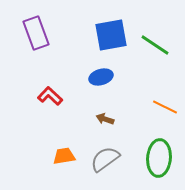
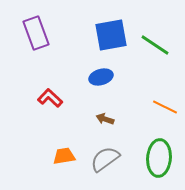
red L-shape: moved 2 px down
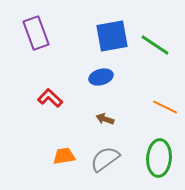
blue square: moved 1 px right, 1 px down
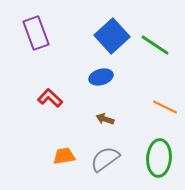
blue square: rotated 32 degrees counterclockwise
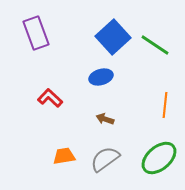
blue square: moved 1 px right, 1 px down
orange line: moved 2 px up; rotated 70 degrees clockwise
green ellipse: rotated 45 degrees clockwise
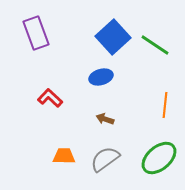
orange trapezoid: rotated 10 degrees clockwise
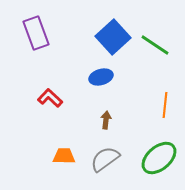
brown arrow: moved 1 px right, 1 px down; rotated 78 degrees clockwise
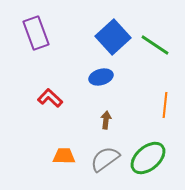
green ellipse: moved 11 px left
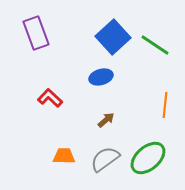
brown arrow: rotated 42 degrees clockwise
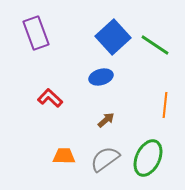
green ellipse: rotated 24 degrees counterclockwise
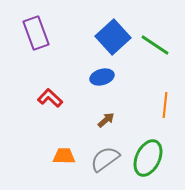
blue ellipse: moved 1 px right
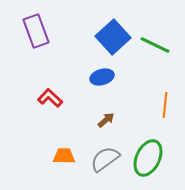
purple rectangle: moved 2 px up
green line: rotated 8 degrees counterclockwise
